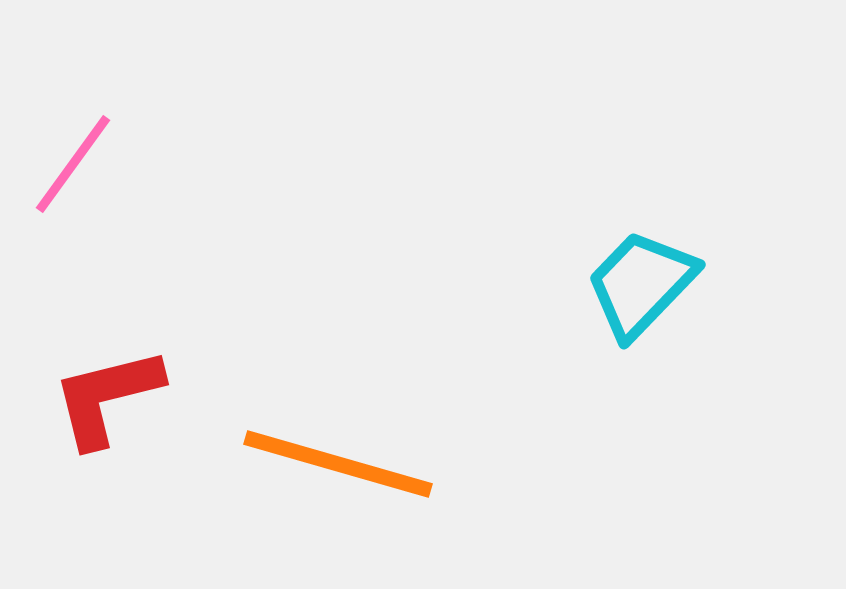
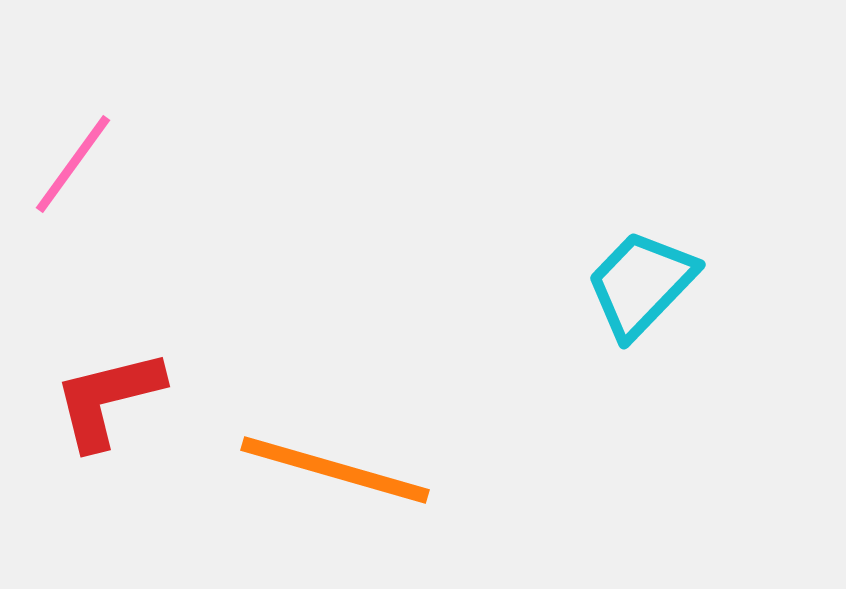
red L-shape: moved 1 px right, 2 px down
orange line: moved 3 px left, 6 px down
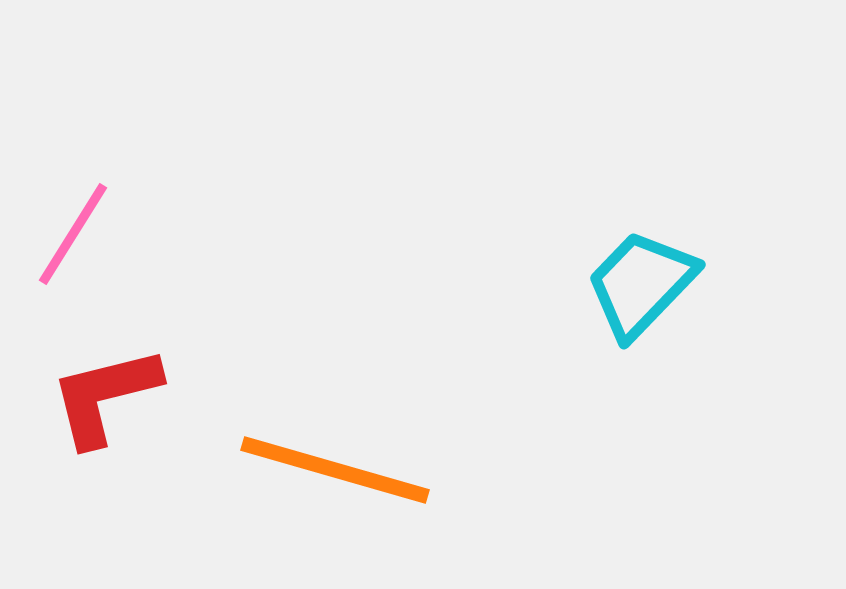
pink line: moved 70 px down; rotated 4 degrees counterclockwise
red L-shape: moved 3 px left, 3 px up
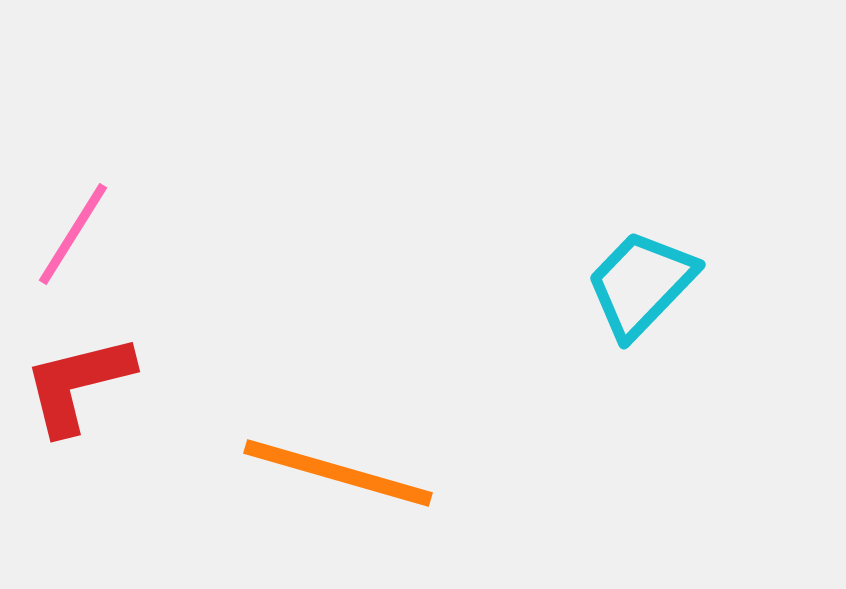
red L-shape: moved 27 px left, 12 px up
orange line: moved 3 px right, 3 px down
